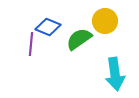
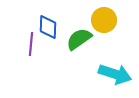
yellow circle: moved 1 px left, 1 px up
blue diamond: rotated 70 degrees clockwise
cyan arrow: rotated 64 degrees counterclockwise
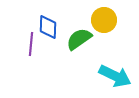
cyan arrow: moved 2 px down; rotated 8 degrees clockwise
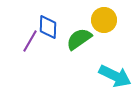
purple line: moved 1 px left, 3 px up; rotated 25 degrees clockwise
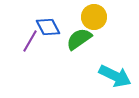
yellow circle: moved 10 px left, 3 px up
blue diamond: rotated 30 degrees counterclockwise
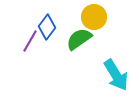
blue diamond: moved 1 px left; rotated 65 degrees clockwise
cyan arrow: moved 1 px right, 1 px up; rotated 32 degrees clockwise
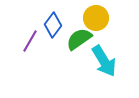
yellow circle: moved 2 px right, 1 px down
blue diamond: moved 6 px right, 2 px up
cyan arrow: moved 12 px left, 14 px up
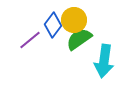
yellow circle: moved 22 px left, 2 px down
purple line: moved 1 px up; rotated 20 degrees clockwise
cyan arrow: rotated 40 degrees clockwise
